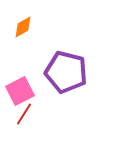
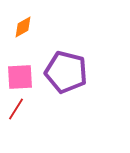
pink square: moved 14 px up; rotated 24 degrees clockwise
red line: moved 8 px left, 5 px up
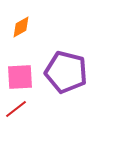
orange diamond: moved 2 px left
red line: rotated 20 degrees clockwise
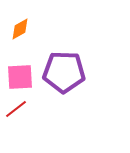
orange diamond: moved 1 px left, 2 px down
purple pentagon: moved 2 px left; rotated 12 degrees counterclockwise
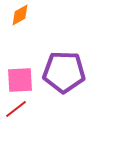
orange diamond: moved 14 px up
pink square: moved 3 px down
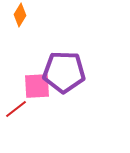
orange diamond: rotated 30 degrees counterclockwise
pink square: moved 17 px right, 6 px down
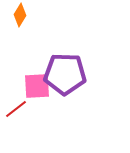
purple pentagon: moved 1 px right, 2 px down
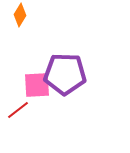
pink square: moved 1 px up
red line: moved 2 px right, 1 px down
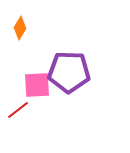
orange diamond: moved 13 px down
purple pentagon: moved 4 px right, 2 px up
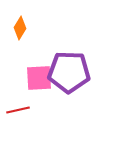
pink square: moved 2 px right, 7 px up
red line: rotated 25 degrees clockwise
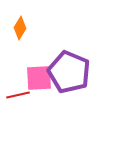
purple pentagon: rotated 21 degrees clockwise
red line: moved 15 px up
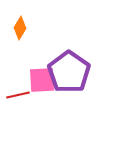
purple pentagon: rotated 12 degrees clockwise
pink square: moved 3 px right, 2 px down
